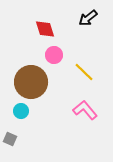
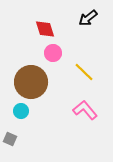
pink circle: moved 1 px left, 2 px up
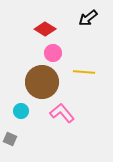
red diamond: rotated 40 degrees counterclockwise
yellow line: rotated 40 degrees counterclockwise
brown circle: moved 11 px right
pink L-shape: moved 23 px left, 3 px down
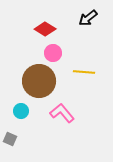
brown circle: moved 3 px left, 1 px up
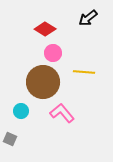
brown circle: moved 4 px right, 1 px down
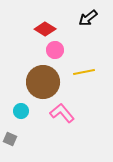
pink circle: moved 2 px right, 3 px up
yellow line: rotated 15 degrees counterclockwise
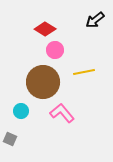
black arrow: moved 7 px right, 2 px down
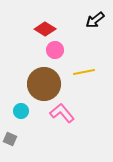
brown circle: moved 1 px right, 2 px down
